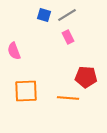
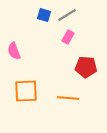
pink rectangle: rotated 56 degrees clockwise
red pentagon: moved 10 px up
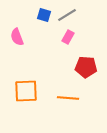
pink semicircle: moved 3 px right, 14 px up
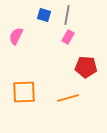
gray line: rotated 48 degrees counterclockwise
pink semicircle: moved 1 px left, 1 px up; rotated 48 degrees clockwise
orange square: moved 2 px left, 1 px down
orange line: rotated 20 degrees counterclockwise
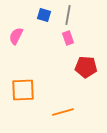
gray line: moved 1 px right
pink rectangle: moved 1 px down; rotated 48 degrees counterclockwise
orange square: moved 1 px left, 2 px up
orange line: moved 5 px left, 14 px down
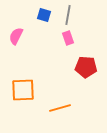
orange line: moved 3 px left, 4 px up
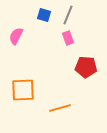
gray line: rotated 12 degrees clockwise
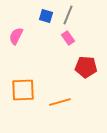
blue square: moved 2 px right, 1 px down
pink rectangle: rotated 16 degrees counterclockwise
orange line: moved 6 px up
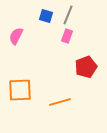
pink rectangle: moved 1 px left, 2 px up; rotated 56 degrees clockwise
red pentagon: rotated 25 degrees counterclockwise
orange square: moved 3 px left
